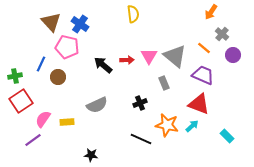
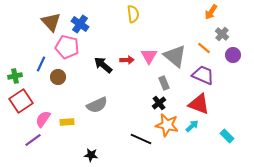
black cross: moved 19 px right; rotated 16 degrees counterclockwise
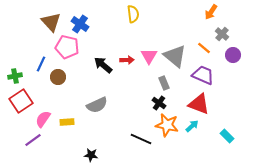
black cross: rotated 16 degrees counterclockwise
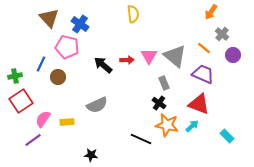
brown triangle: moved 2 px left, 4 px up
purple trapezoid: moved 1 px up
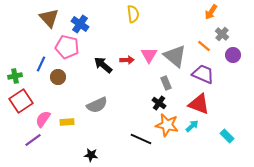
orange line: moved 2 px up
pink triangle: moved 1 px up
gray rectangle: moved 2 px right
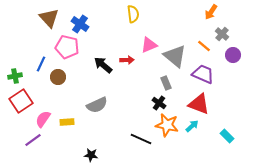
pink triangle: moved 10 px up; rotated 36 degrees clockwise
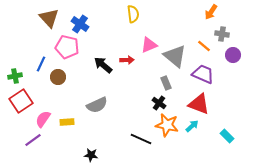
gray cross: rotated 32 degrees counterclockwise
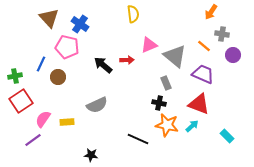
black cross: rotated 24 degrees counterclockwise
black line: moved 3 px left
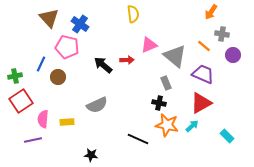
red triangle: moved 2 px right, 1 px up; rotated 50 degrees counterclockwise
pink semicircle: rotated 30 degrees counterclockwise
purple line: rotated 24 degrees clockwise
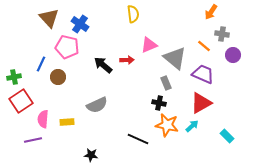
gray triangle: moved 2 px down
green cross: moved 1 px left, 1 px down
